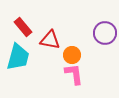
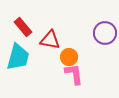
orange circle: moved 3 px left, 2 px down
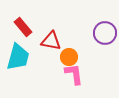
red triangle: moved 1 px right, 1 px down
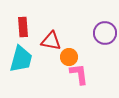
red rectangle: rotated 36 degrees clockwise
cyan trapezoid: moved 3 px right, 2 px down
pink L-shape: moved 5 px right
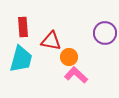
pink L-shape: moved 3 px left, 1 px down; rotated 40 degrees counterclockwise
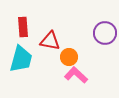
red triangle: moved 1 px left
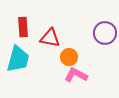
red triangle: moved 3 px up
cyan trapezoid: moved 3 px left
pink L-shape: rotated 15 degrees counterclockwise
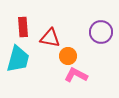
purple circle: moved 4 px left, 1 px up
orange circle: moved 1 px left, 1 px up
